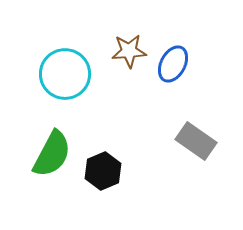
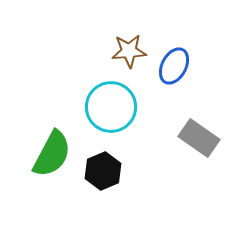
blue ellipse: moved 1 px right, 2 px down
cyan circle: moved 46 px right, 33 px down
gray rectangle: moved 3 px right, 3 px up
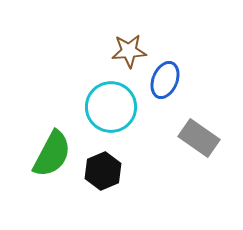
blue ellipse: moved 9 px left, 14 px down; rotated 6 degrees counterclockwise
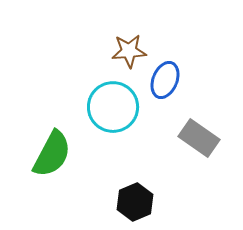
cyan circle: moved 2 px right
black hexagon: moved 32 px right, 31 px down
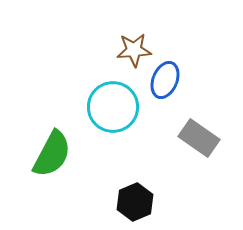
brown star: moved 5 px right, 1 px up
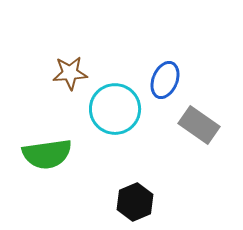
brown star: moved 64 px left, 23 px down
cyan circle: moved 2 px right, 2 px down
gray rectangle: moved 13 px up
green semicircle: moved 5 px left; rotated 54 degrees clockwise
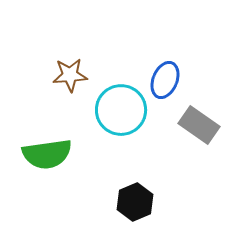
brown star: moved 2 px down
cyan circle: moved 6 px right, 1 px down
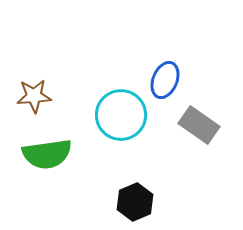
brown star: moved 36 px left, 21 px down
cyan circle: moved 5 px down
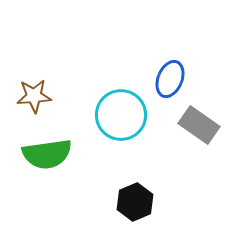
blue ellipse: moved 5 px right, 1 px up
